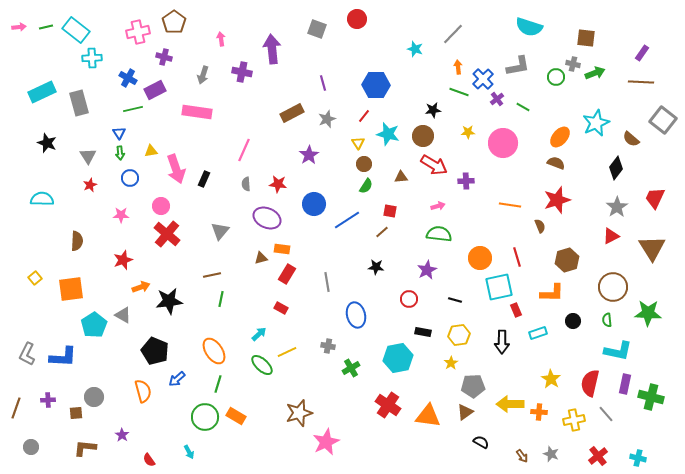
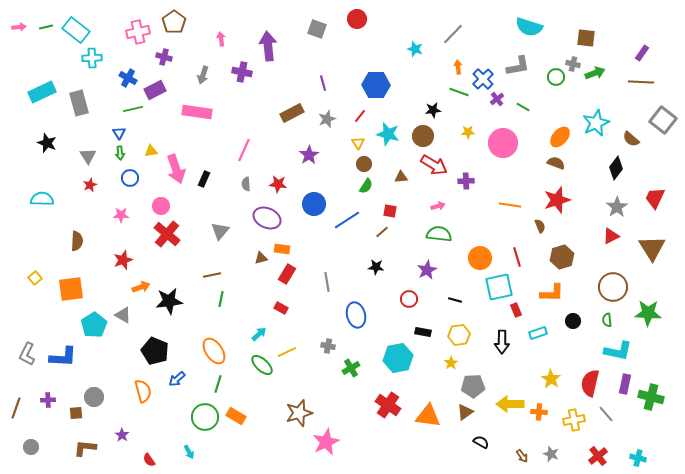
purple arrow at (272, 49): moved 4 px left, 3 px up
red line at (364, 116): moved 4 px left
brown hexagon at (567, 260): moved 5 px left, 3 px up
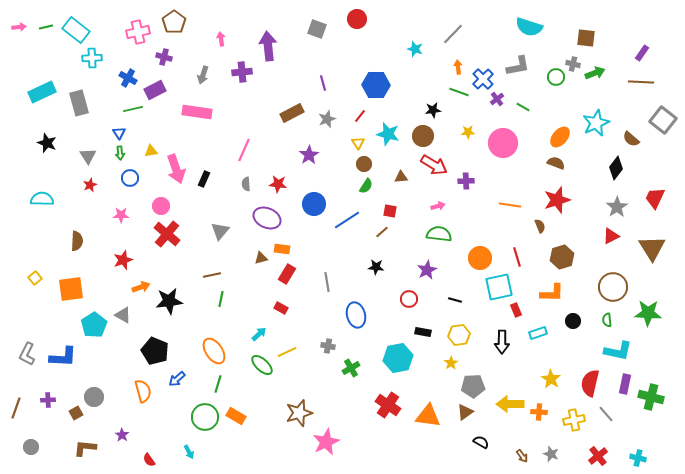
purple cross at (242, 72): rotated 18 degrees counterclockwise
brown square at (76, 413): rotated 24 degrees counterclockwise
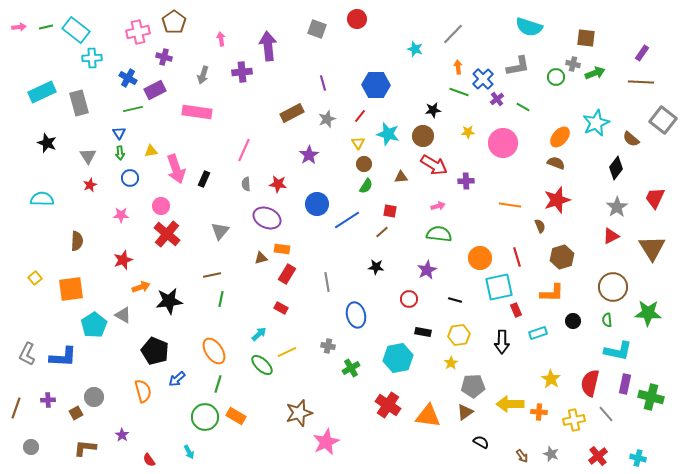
blue circle at (314, 204): moved 3 px right
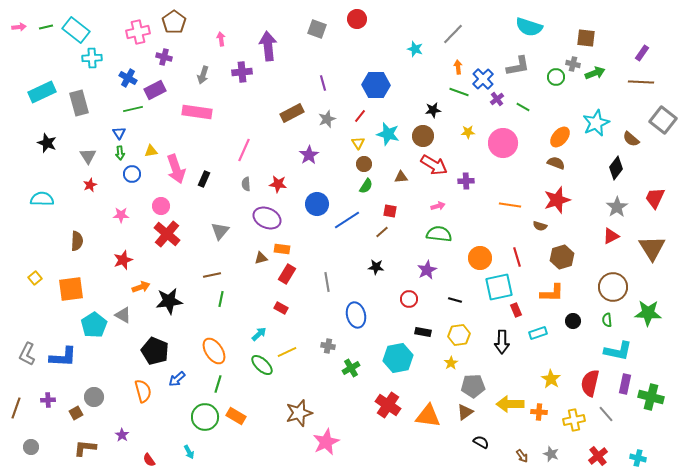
blue circle at (130, 178): moved 2 px right, 4 px up
brown semicircle at (540, 226): rotated 128 degrees clockwise
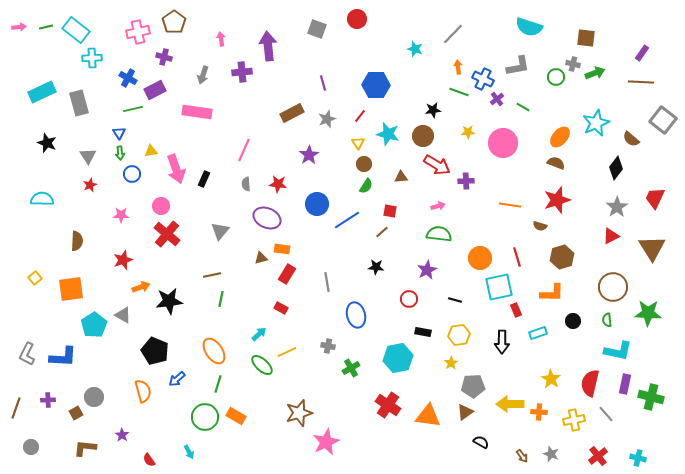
blue cross at (483, 79): rotated 20 degrees counterclockwise
red arrow at (434, 165): moved 3 px right
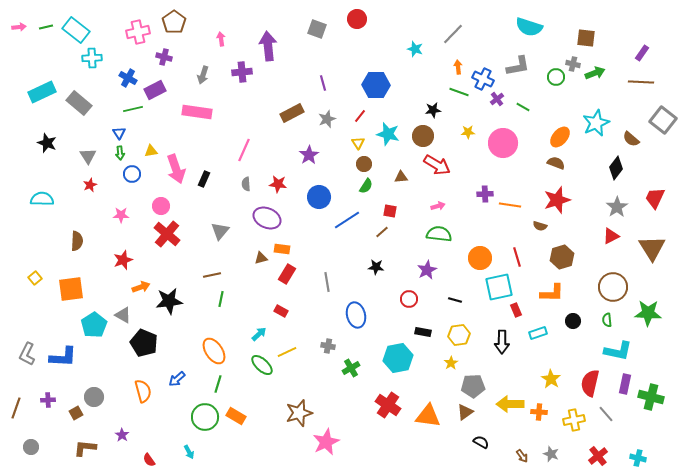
gray rectangle at (79, 103): rotated 35 degrees counterclockwise
purple cross at (466, 181): moved 19 px right, 13 px down
blue circle at (317, 204): moved 2 px right, 7 px up
red rectangle at (281, 308): moved 3 px down
black pentagon at (155, 351): moved 11 px left, 8 px up
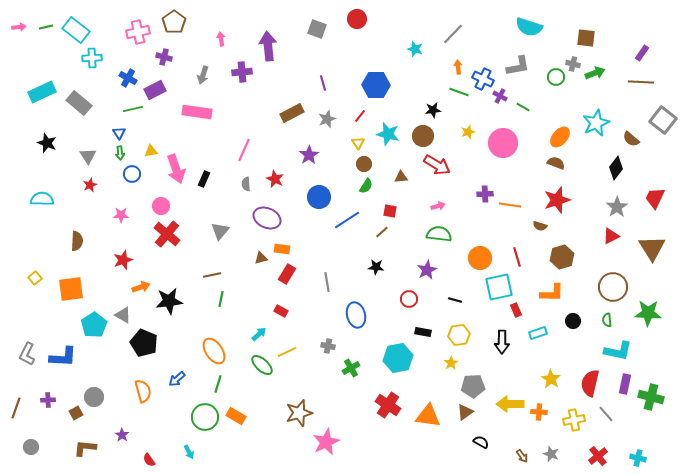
purple cross at (497, 99): moved 3 px right, 3 px up; rotated 24 degrees counterclockwise
yellow star at (468, 132): rotated 16 degrees counterclockwise
red star at (278, 184): moved 3 px left, 5 px up; rotated 18 degrees clockwise
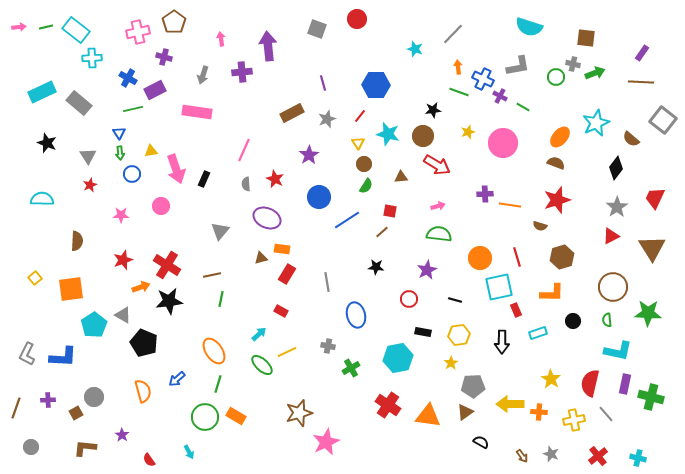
red cross at (167, 234): moved 31 px down; rotated 8 degrees counterclockwise
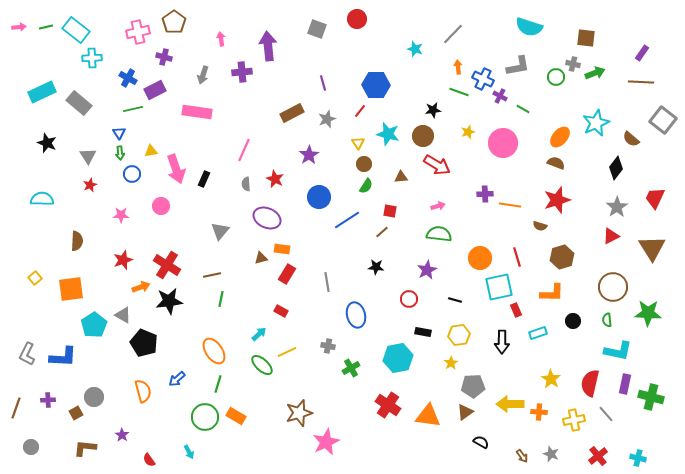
green line at (523, 107): moved 2 px down
red line at (360, 116): moved 5 px up
